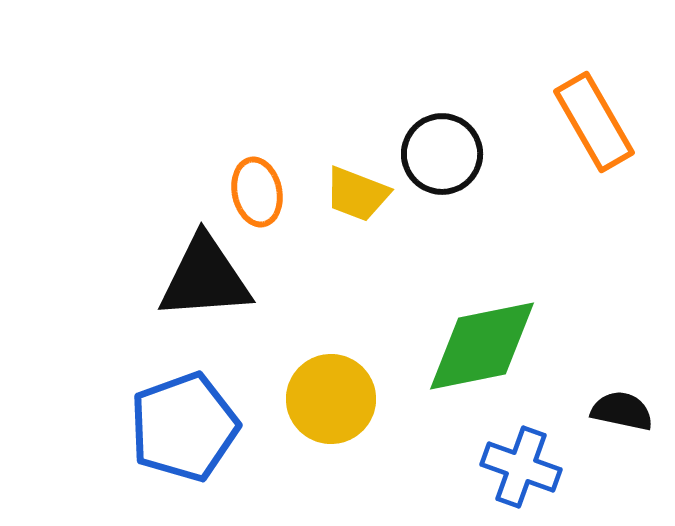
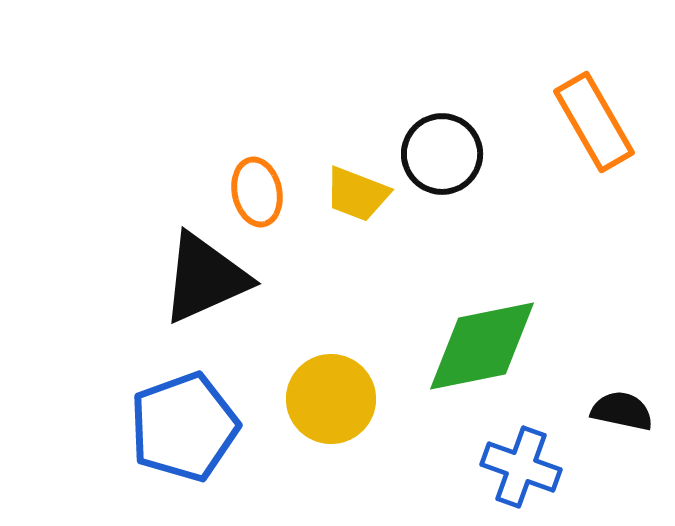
black triangle: rotated 20 degrees counterclockwise
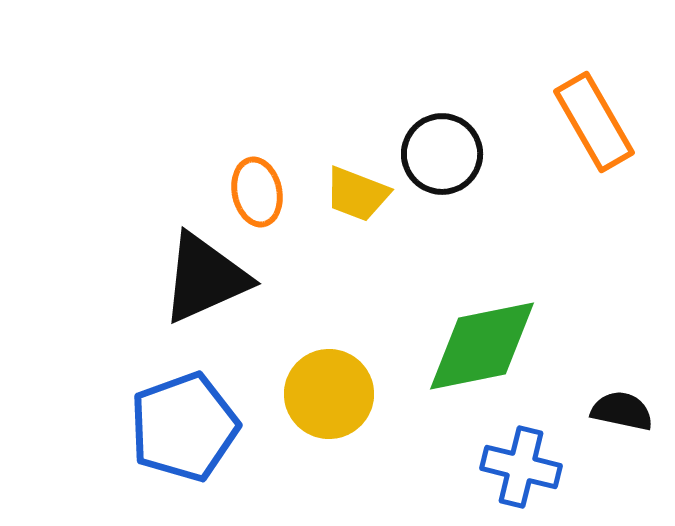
yellow circle: moved 2 px left, 5 px up
blue cross: rotated 6 degrees counterclockwise
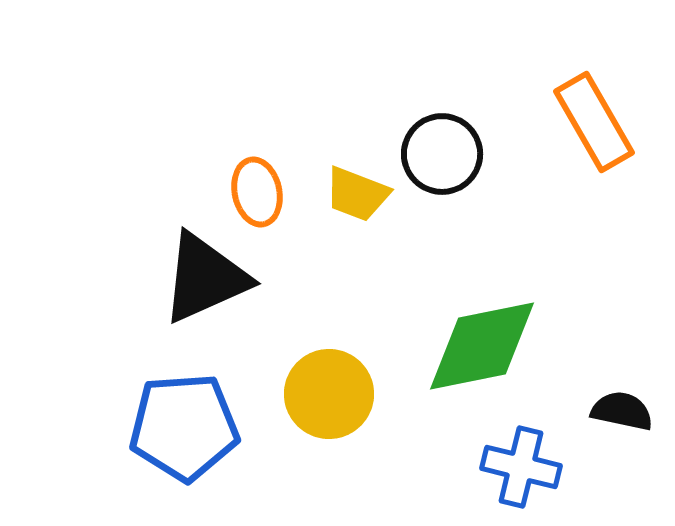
blue pentagon: rotated 16 degrees clockwise
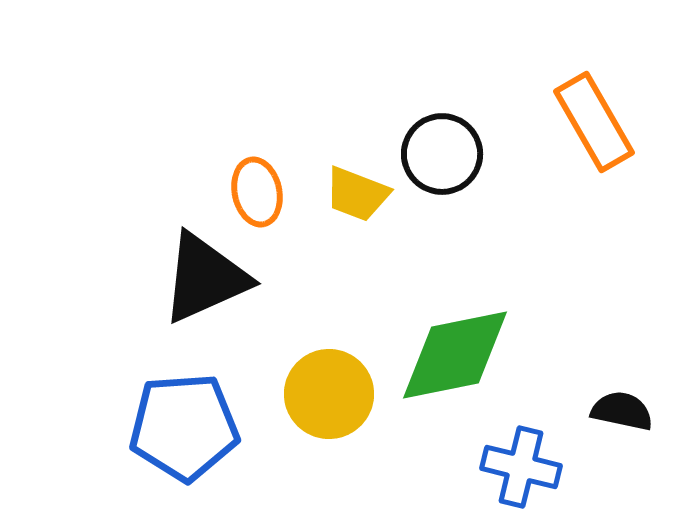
green diamond: moved 27 px left, 9 px down
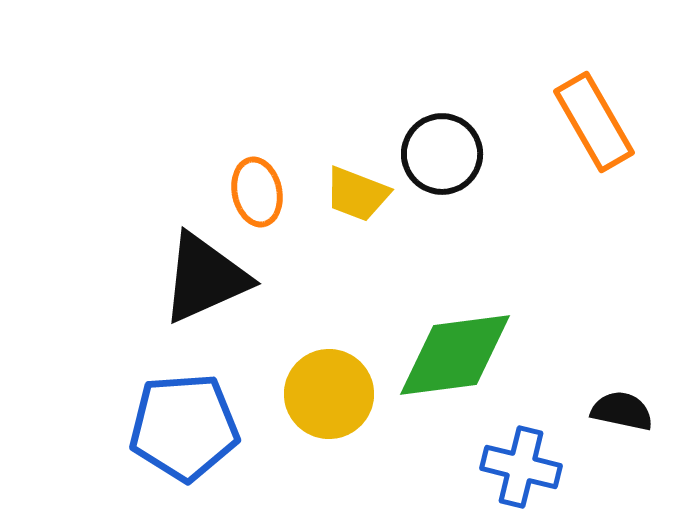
green diamond: rotated 4 degrees clockwise
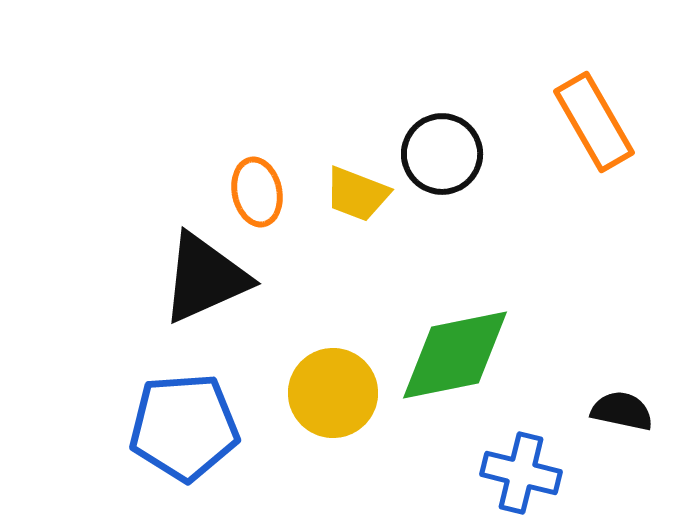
green diamond: rotated 4 degrees counterclockwise
yellow circle: moved 4 px right, 1 px up
blue cross: moved 6 px down
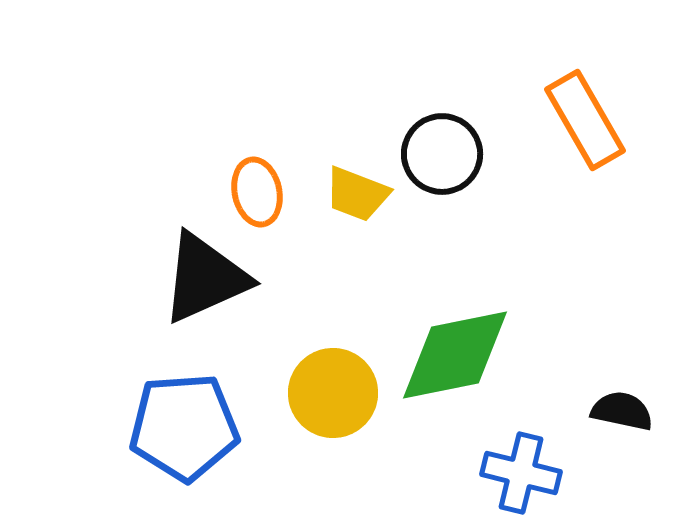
orange rectangle: moved 9 px left, 2 px up
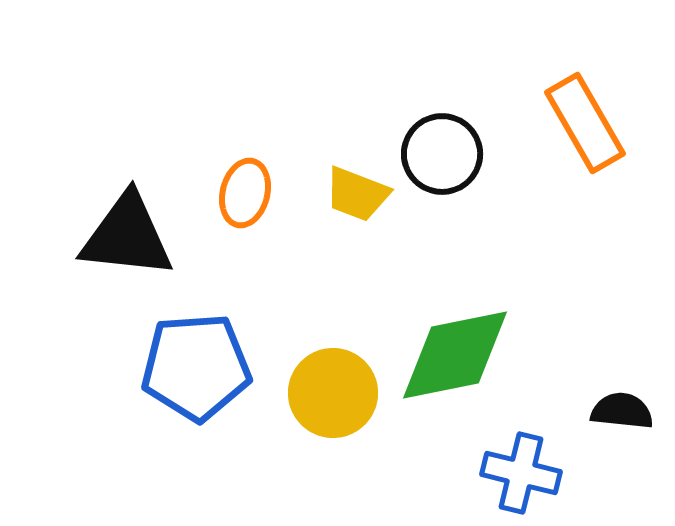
orange rectangle: moved 3 px down
orange ellipse: moved 12 px left, 1 px down; rotated 26 degrees clockwise
black triangle: moved 78 px left, 42 px up; rotated 30 degrees clockwise
black semicircle: rotated 6 degrees counterclockwise
blue pentagon: moved 12 px right, 60 px up
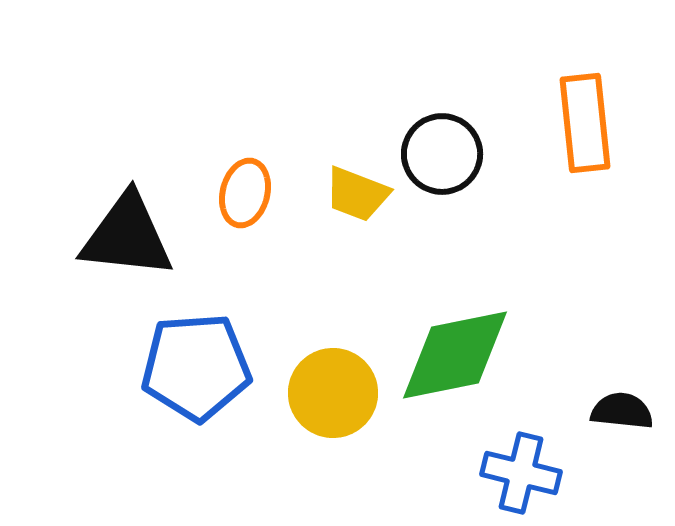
orange rectangle: rotated 24 degrees clockwise
